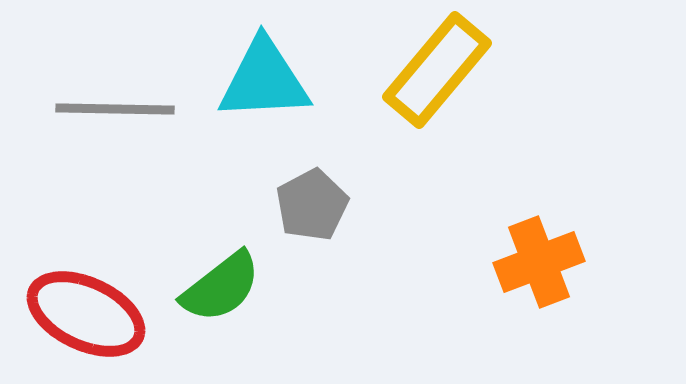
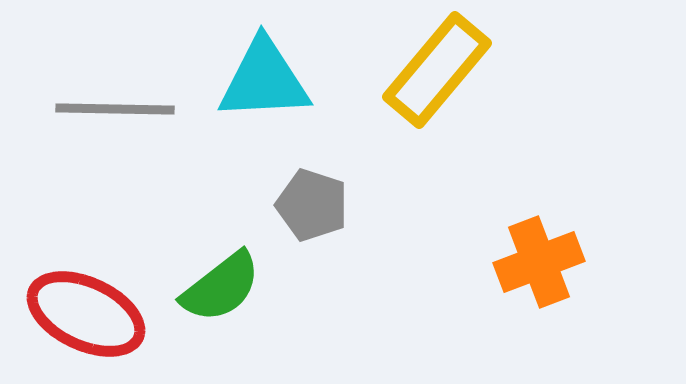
gray pentagon: rotated 26 degrees counterclockwise
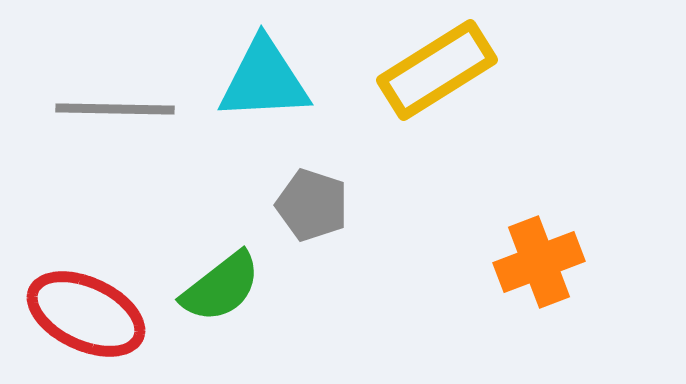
yellow rectangle: rotated 18 degrees clockwise
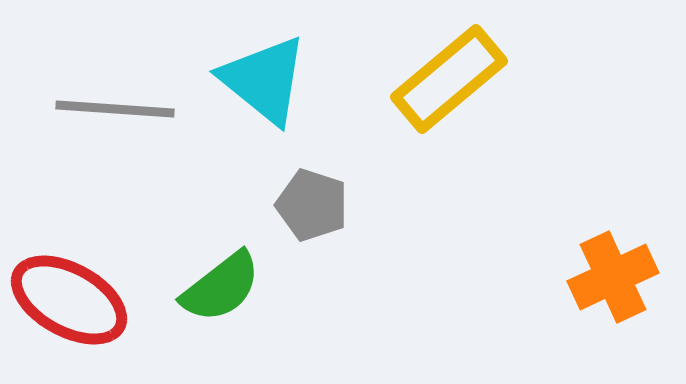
yellow rectangle: moved 12 px right, 9 px down; rotated 8 degrees counterclockwise
cyan triangle: rotated 42 degrees clockwise
gray line: rotated 3 degrees clockwise
orange cross: moved 74 px right, 15 px down; rotated 4 degrees counterclockwise
red ellipse: moved 17 px left, 14 px up; rotated 4 degrees clockwise
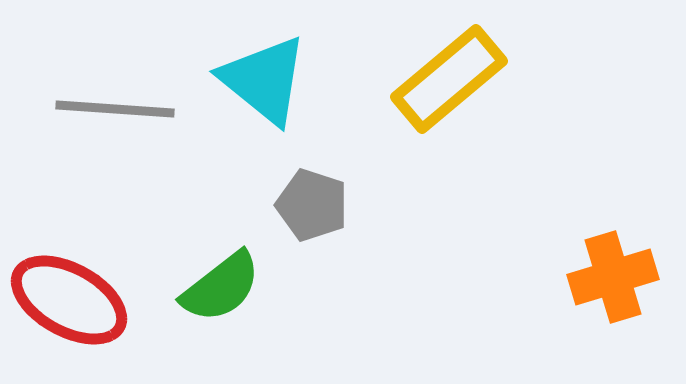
orange cross: rotated 8 degrees clockwise
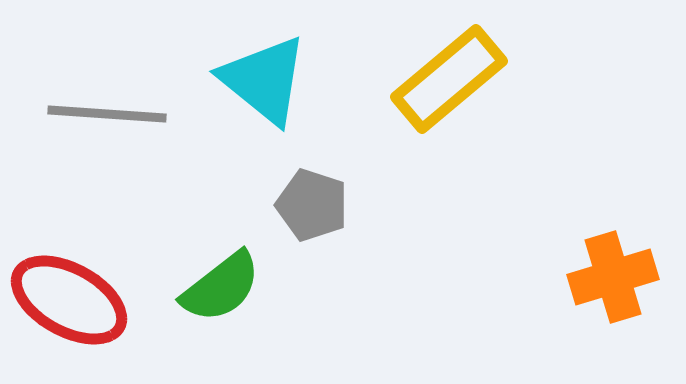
gray line: moved 8 px left, 5 px down
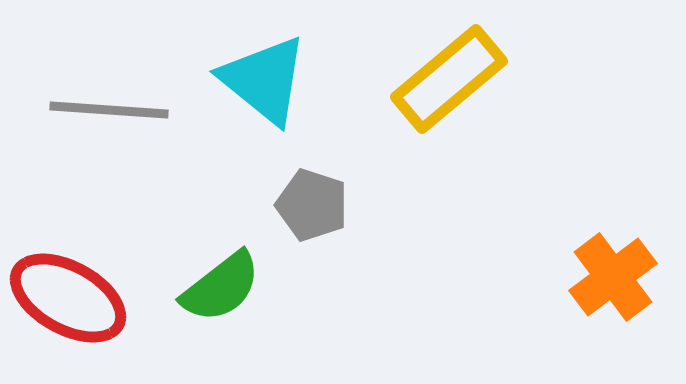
gray line: moved 2 px right, 4 px up
orange cross: rotated 20 degrees counterclockwise
red ellipse: moved 1 px left, 2 px up
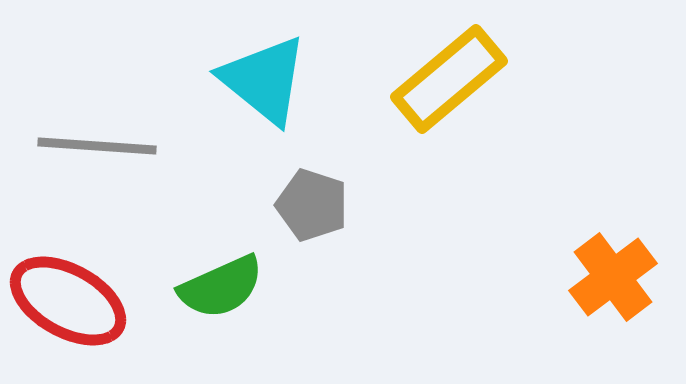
gray line: moved 12 px left, 36 px down
green semicircle: rotated 14 degrees clockwise
red ellipse: moved 3 px down
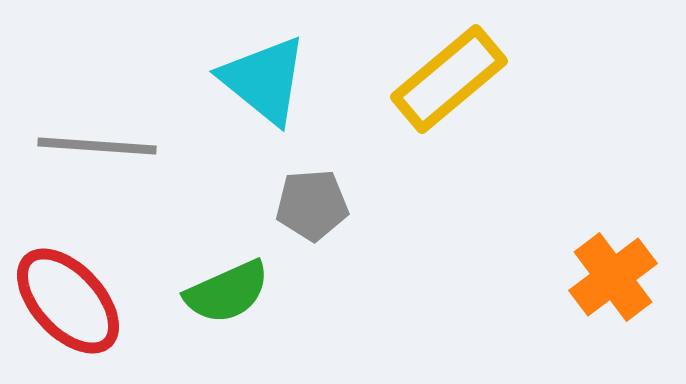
gray pentagon: rotated 22 degrees counterclockwise
green semicircle: moved 6 px right, 5 px down
red ellipse: rotated 18 degrees clockwise
